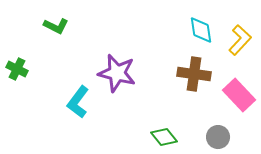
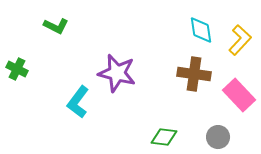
green diamond: rotated 44 degrees counterclockwise
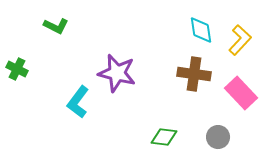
pink rectangle: moved 2 px right, 2 px up
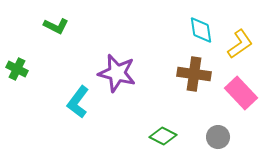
yellow L-shape: moved 4 px down; rotated 12 degrees clockwise
green diamond: moved 1 px left, 1 px up; rotated 20 degrees clockwise
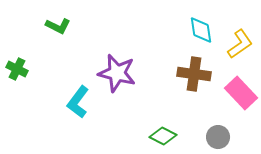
green L-shape: moved 2 px right
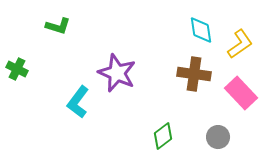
green L-shape: rotated 10 degrees counterclockwise
purple star: rotated 9 degrees clockwise
green diamond: rotated 64 degrees counterclockwise
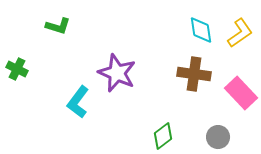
yellow L-shape: moved 11 px up
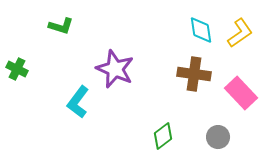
green L-shape: moved 3 px right
purple star: moved 2 px left, 4 px up
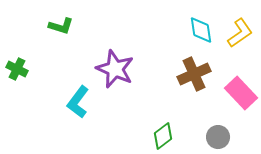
brown cross: rotated 32 degrees counterclockwise
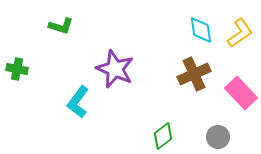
green cross: rotated 15 degrees counterclockwise
